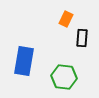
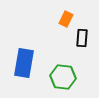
blue rectangle: moved 2 px down
green hexagon: moved 1 px left
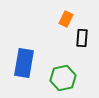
green hexagon: moved 1 px down; rotated 20 degrees counterclockwise
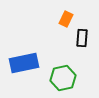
blue rectangle: rotated 68 degrees clockwise
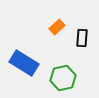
orange rectangle: moved 9 px left, 8 px down; rotated 21 degrees clockwise
blue rectangle: rotated 44 degrees clockwise
